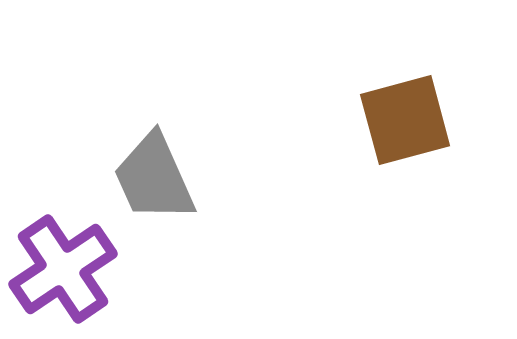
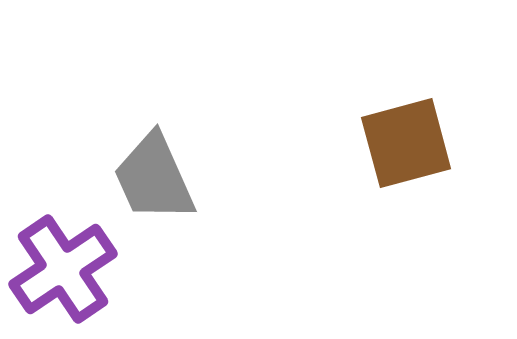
brown square: moved 1 px right, 23 px down
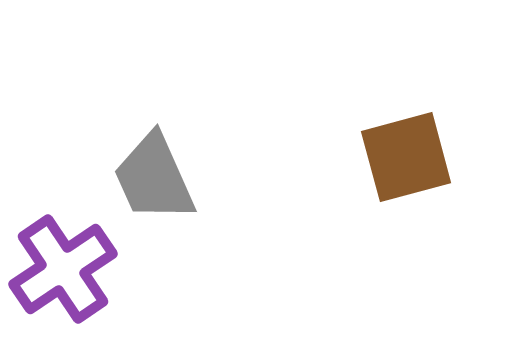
brown square: moved 14 px down
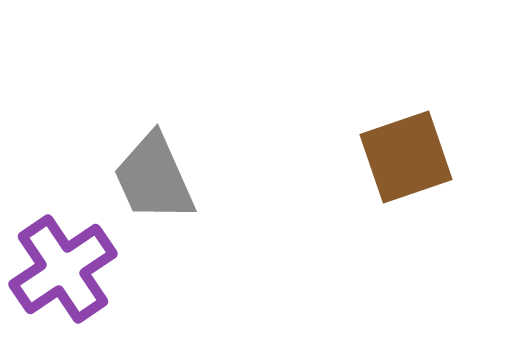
brown square: rotated 4 degrees counterclockwise
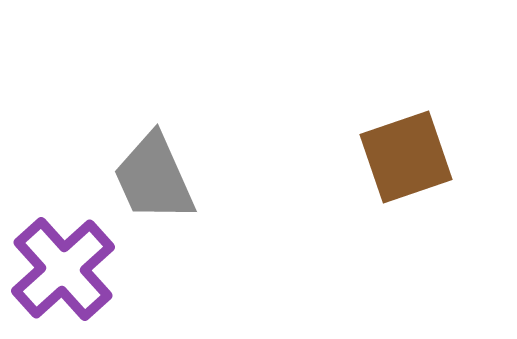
purple cross: rotated 8 degrees counterclockwise
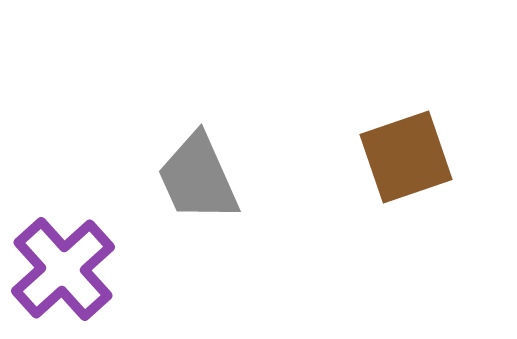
gray trapezoid: moved 44 px right
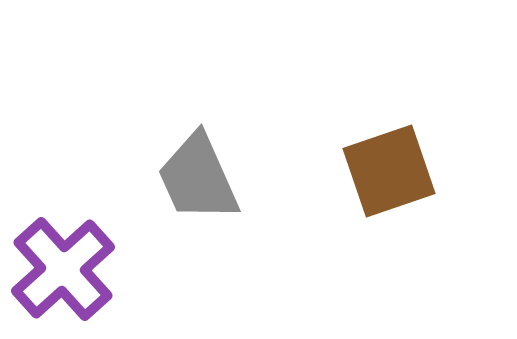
brown square: moved 17 px left, 14 px down
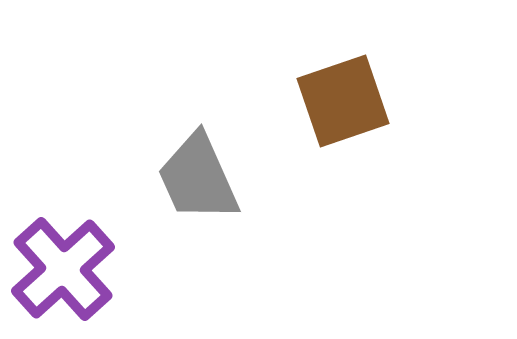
brown square: moved 46 px left, 70 px up
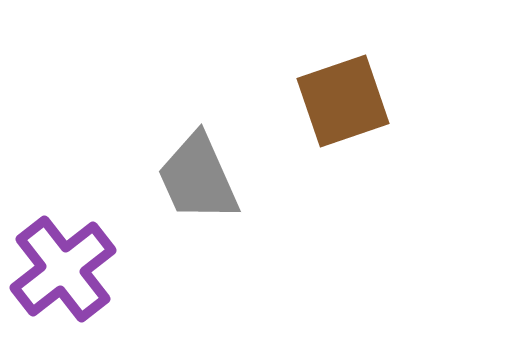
purple cross: rotated 4 degrees clockwise
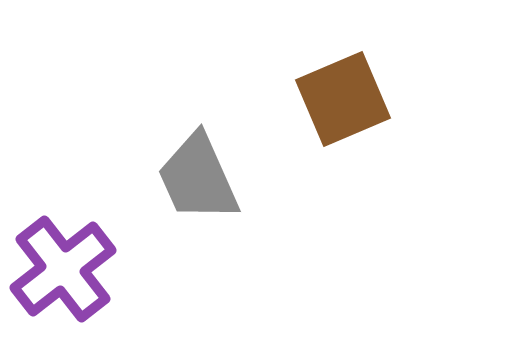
brown square: moved 2 px up; rotated 4 degrees counterclockwise
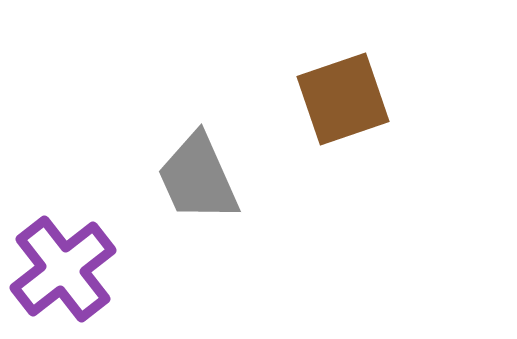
brown square: rotated 4 degrees clockwise
